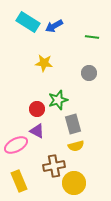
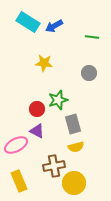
yellow semicircle: moved 1 px down
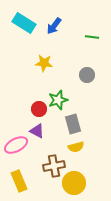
cyan rectangle: moved 4 px left, 1 px down
blue arrow: rotated 24 degrees counterclockwise
gray circle: moved 2 px left, 2 px down
red circle: moved 2 px right
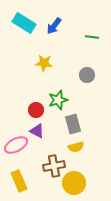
red circle: moved 3 px left, 1 px down
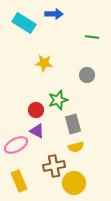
blue arrow: moved 12 px up; rotated 126 degrees counterclockwise
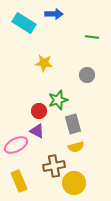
red circle: moved 3 px right, 1 px down
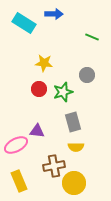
green line: rotated 16 degrees clockwise
green star: moved 5 px right, 8 px up
red circle: moved 22 px up
gray rectangle: moved 2 px up
purple triangle: rotated 21 degrees counterclockwise
yellow semicircle: rotated 14 degrees clockwise
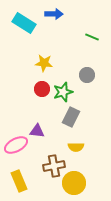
red circle: moved 3 px right
gray rectangle: moved 2 px left, 5 px up; rotated 42 degrees clockwise
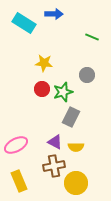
purple triangle: moved 18 px right, 11 px down; rotated 21 degrees clockwise
yellow circle: moved 2 px right
